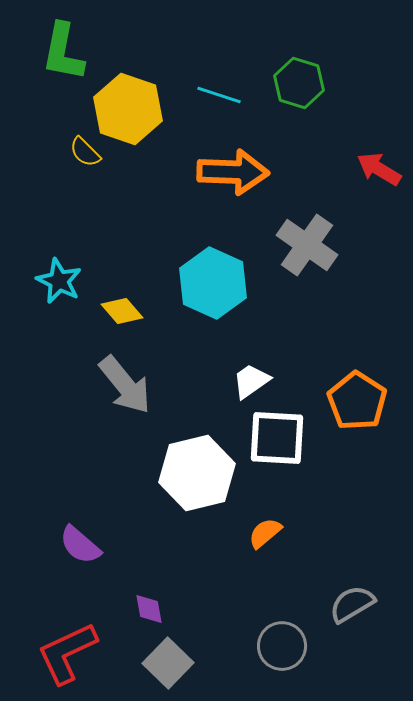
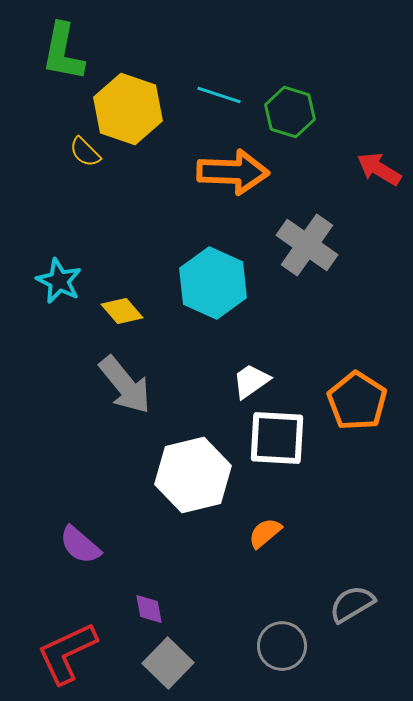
green hexagon: moved 9 px left, 29 px down
white hexagon: moved 4 px left, 2 px down
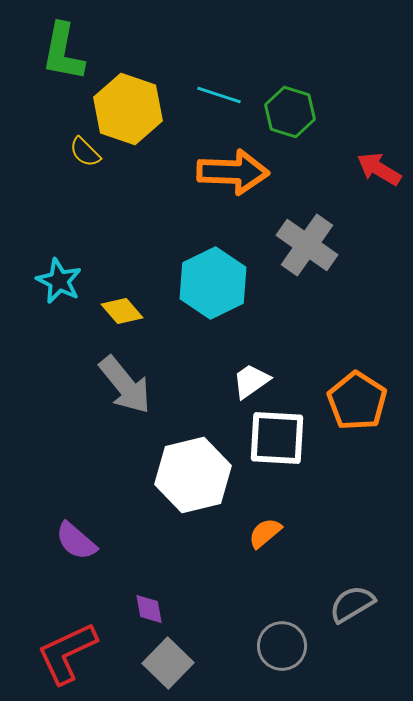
cyan hexagon: rotated 10 degrees clockwise
purple semicircle: moved 4 px left, 4 px up
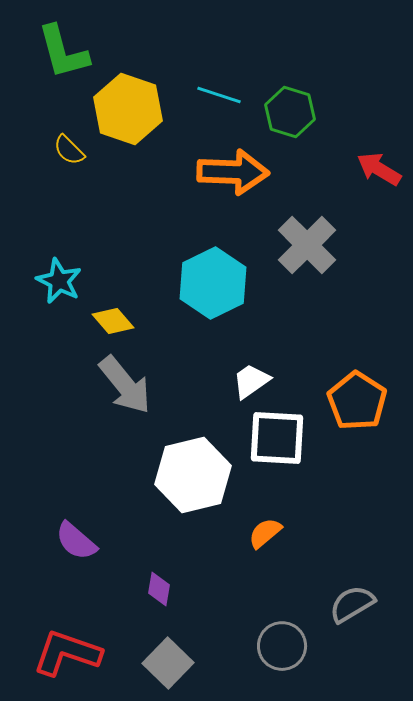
green L-shape: rotated 26 degrees counterclockwise
yellow semicircle: moved 16 px left, 2 px up
gray cross: rotated 10 degrees clockwise
yellow diamond: moved 9 px left, 10 px down
purple diamond: moved 10 px right, 20 px up; rotated 20 degrees clockwise
red L-shape: rotated 44 degrees clockwise
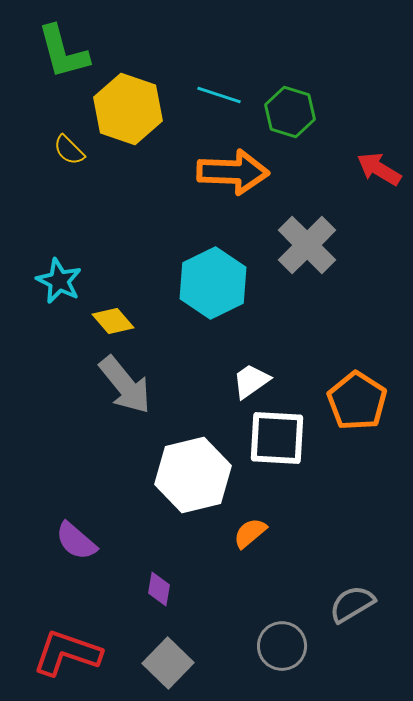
orange semicircle: moved 15 px left
